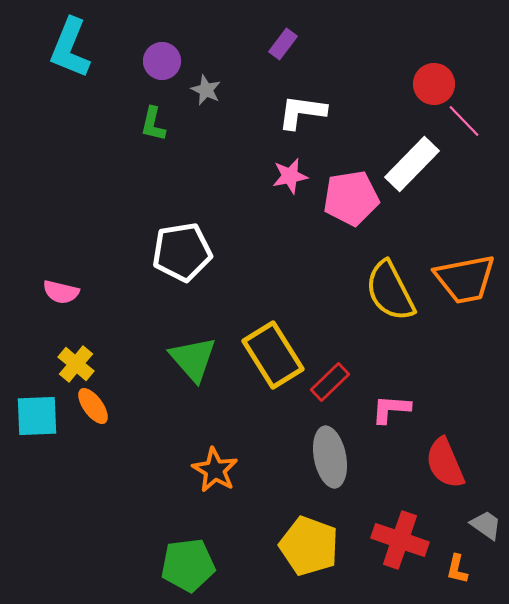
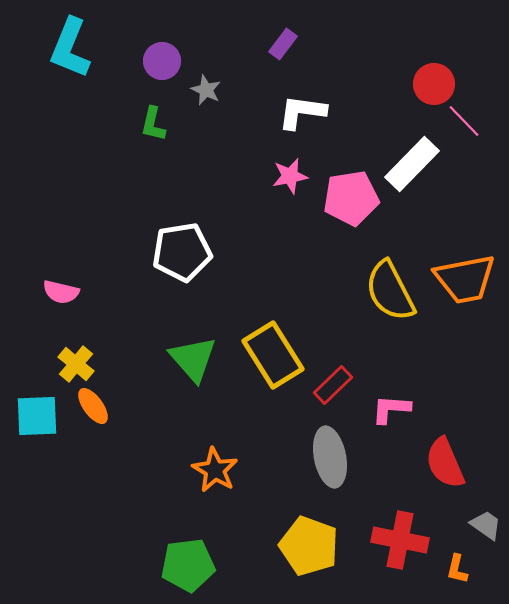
red rectangle: moved 3 px right, 3 px down
red cross: rotated 8 degrees counterclockwise
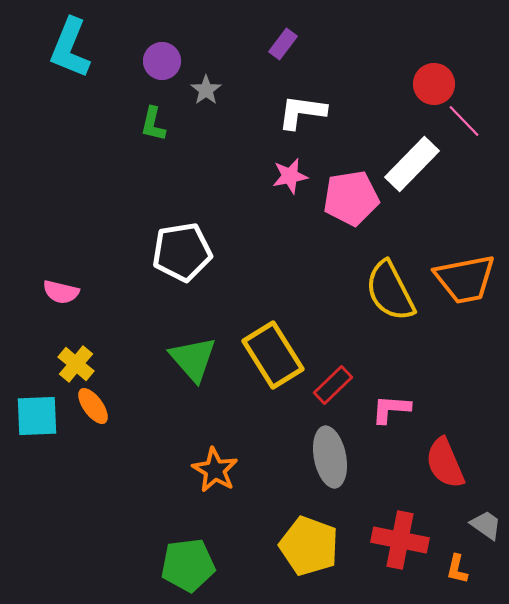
gray star: rotated 12 degrees clockwise
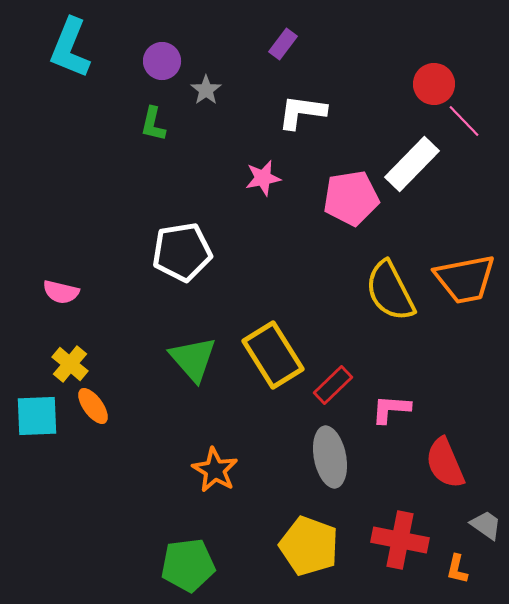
pink star: moved 27 px left, 2 px down
yellow cross: moved 6 px left
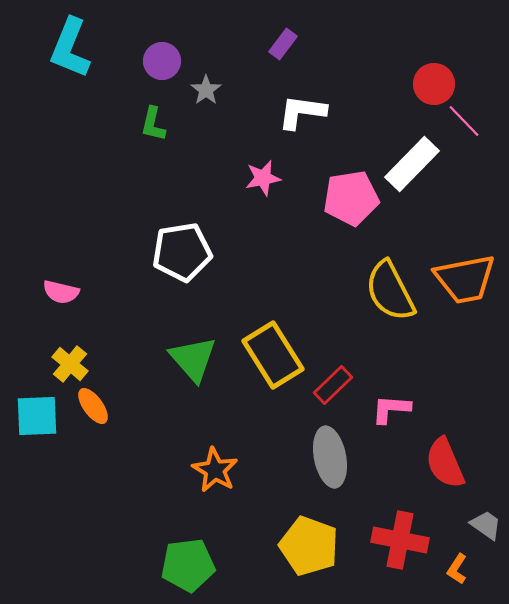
orange L-shape: rotated 20 degrees clockwise
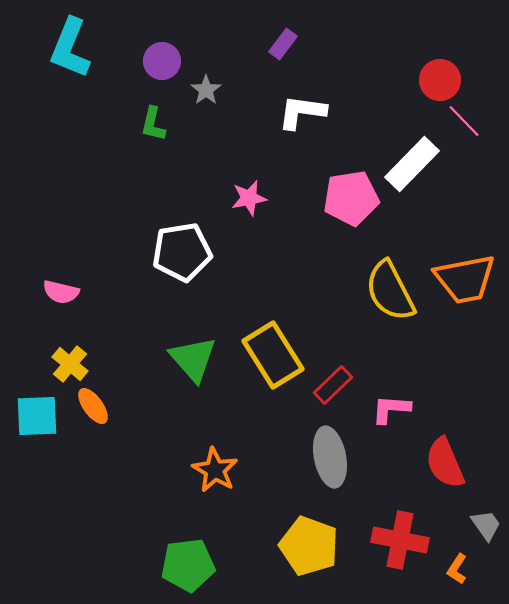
red circle: moved 6 px right, 4 px up
pink star: moved 14 px left, 20 px down
gray trapezoid: rotated 20 degrees clockwise
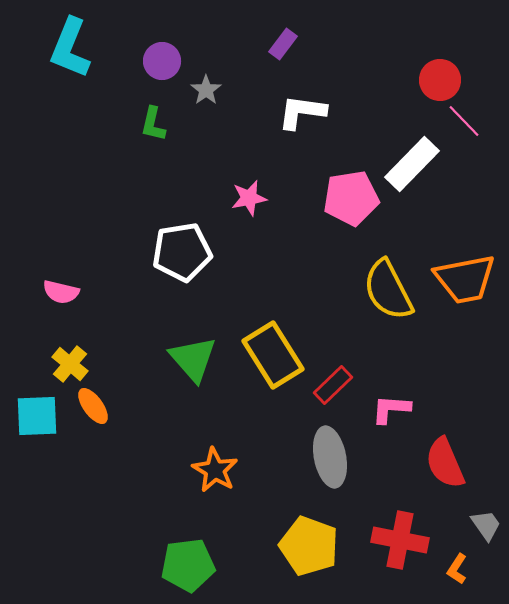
yellow semicircle: moved 2 px left, 1 px up
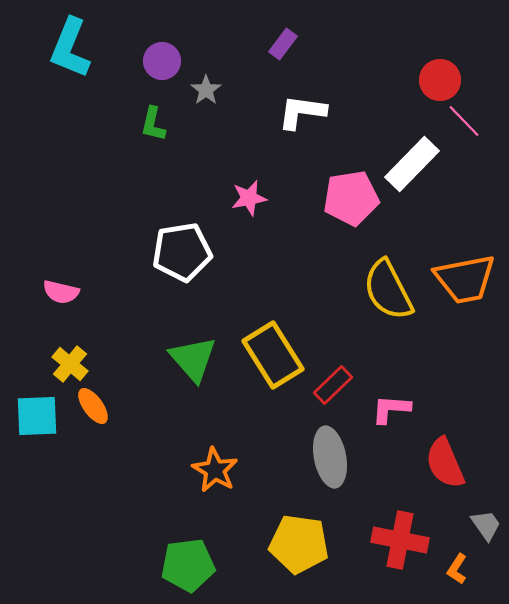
yellow pentagon: moved 10 px left, 2 px up; rotated 12 degrees counterclockwise
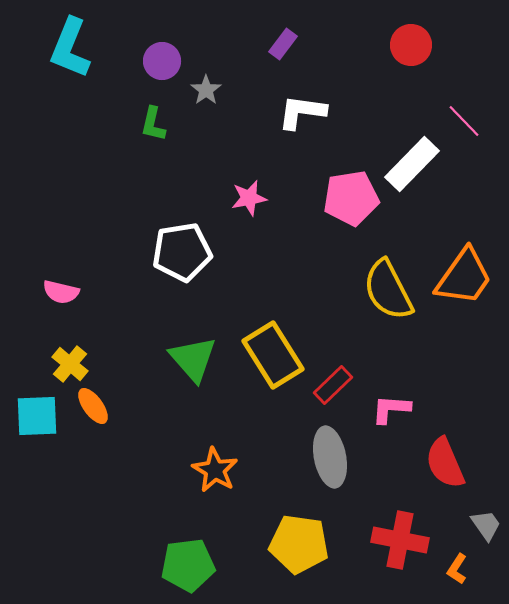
red circle: moved 29 px left, 35 px up
orange trapezoid: moved 1 px left, 2 px up; rotated 44 degrees counterclockwise
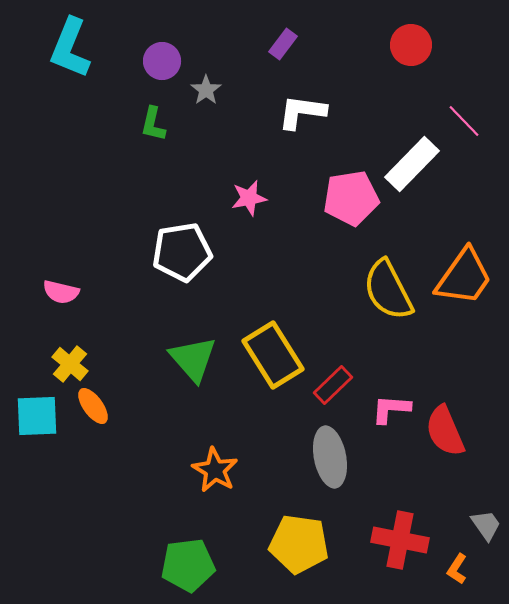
red semicircle: moved 32 px up
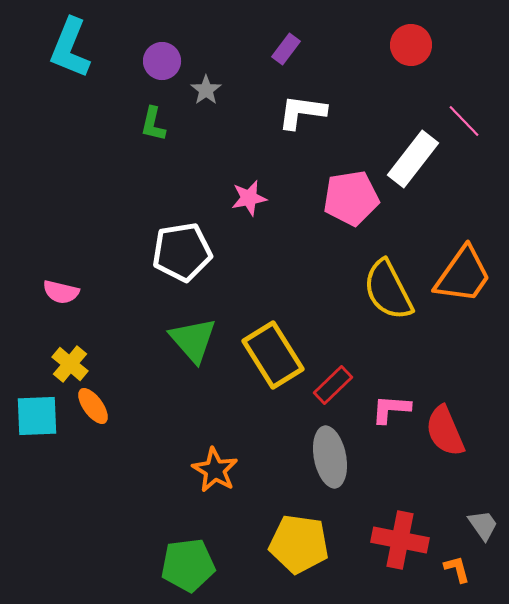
purple rectangle: moved 3 px right, 5 px down
white rectangle: moved 1 px right, 5 px up; rotated 6 degrees counterclockwise
orange trapezoid: moved 1 px left, 2 px up
green triangle: moved 19 px up
gray trapezoid: moved 3 px left
orange L-shape: rotated 132 degrees clockwise
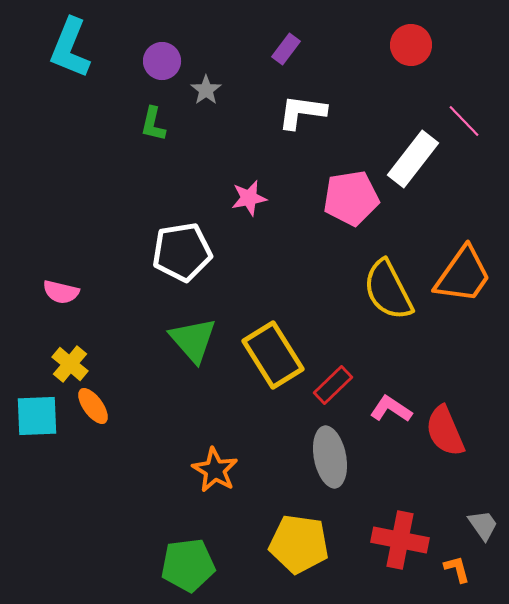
pink L-shape: rotated 30 degrees clockwise
